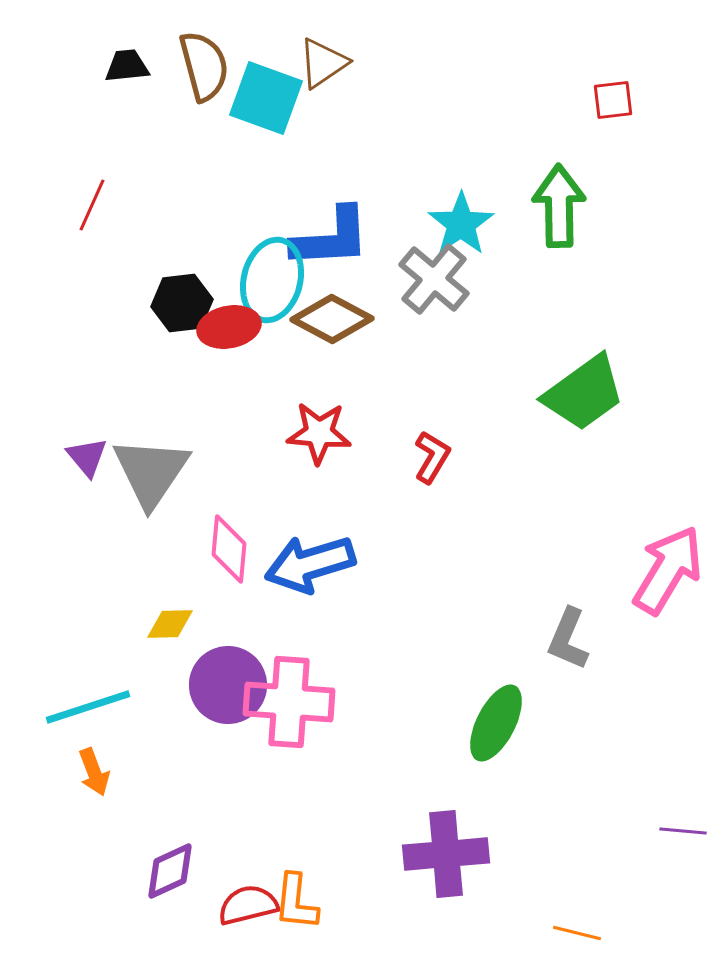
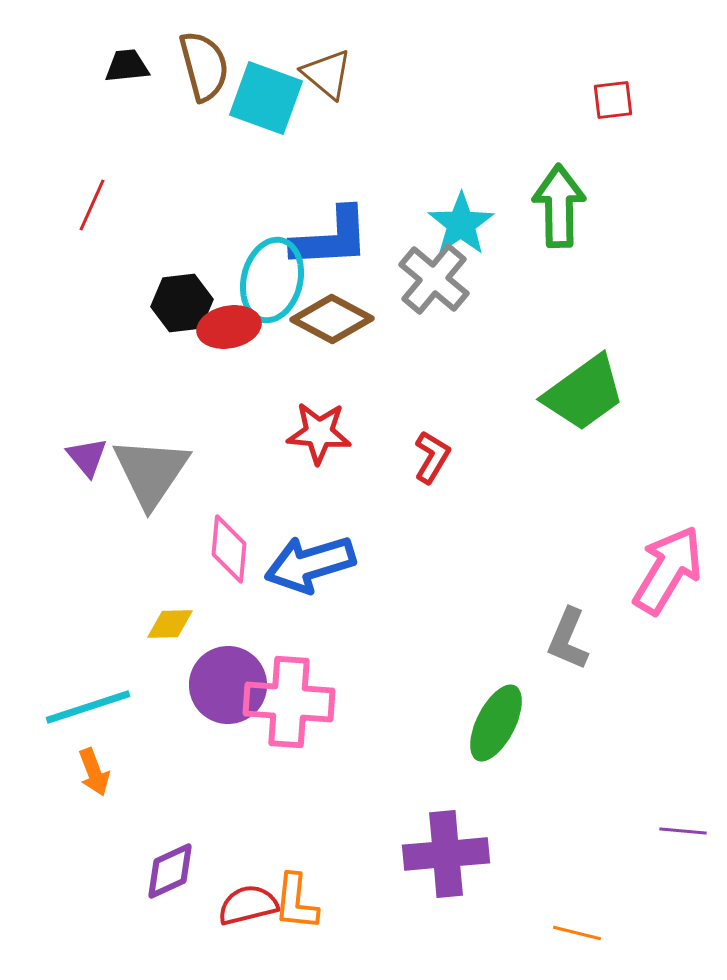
brown triangle: moved 4 px right, 11 px down; rotated 46 degrees counterclockwise
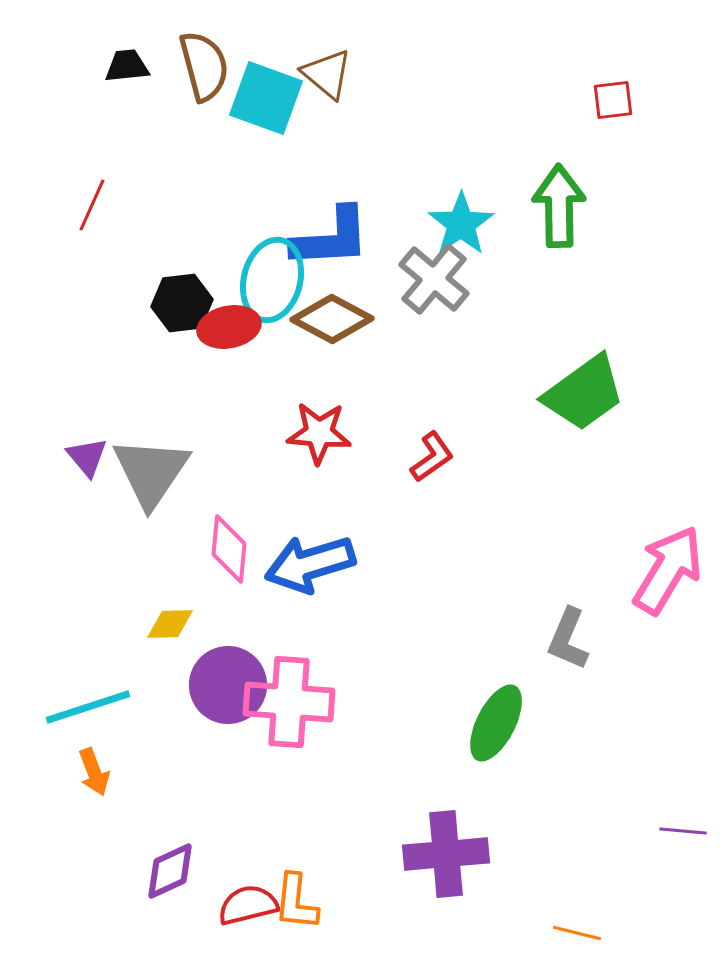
red L-shape: rotated 24 degrees clockwise
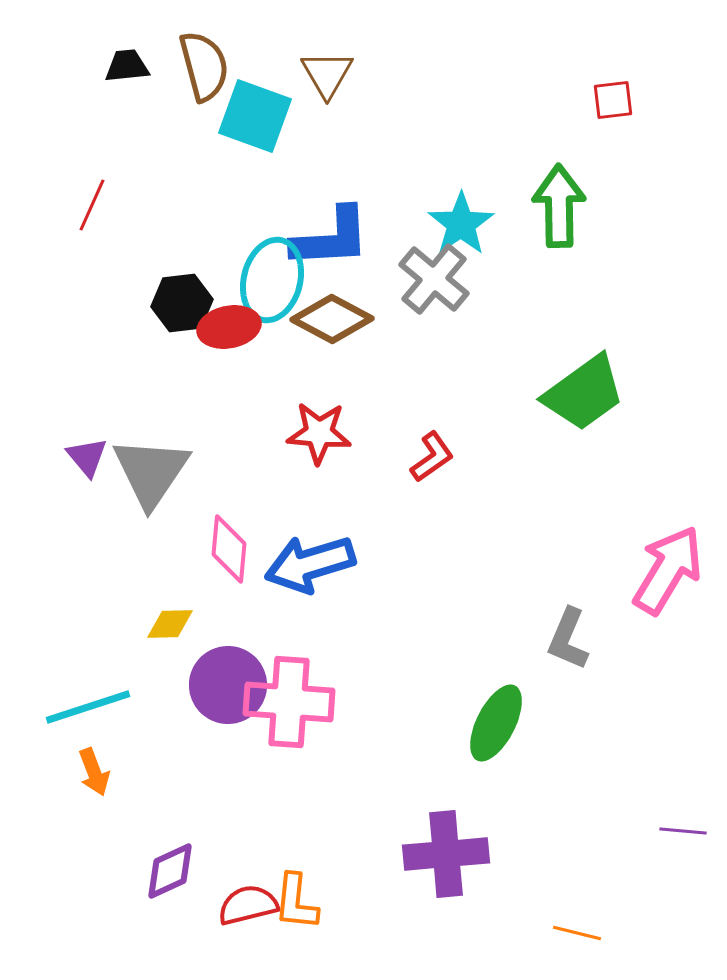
brown triangle: rotated 20 degrees clockwise
cyan square: moved 11 px left, 18 px down
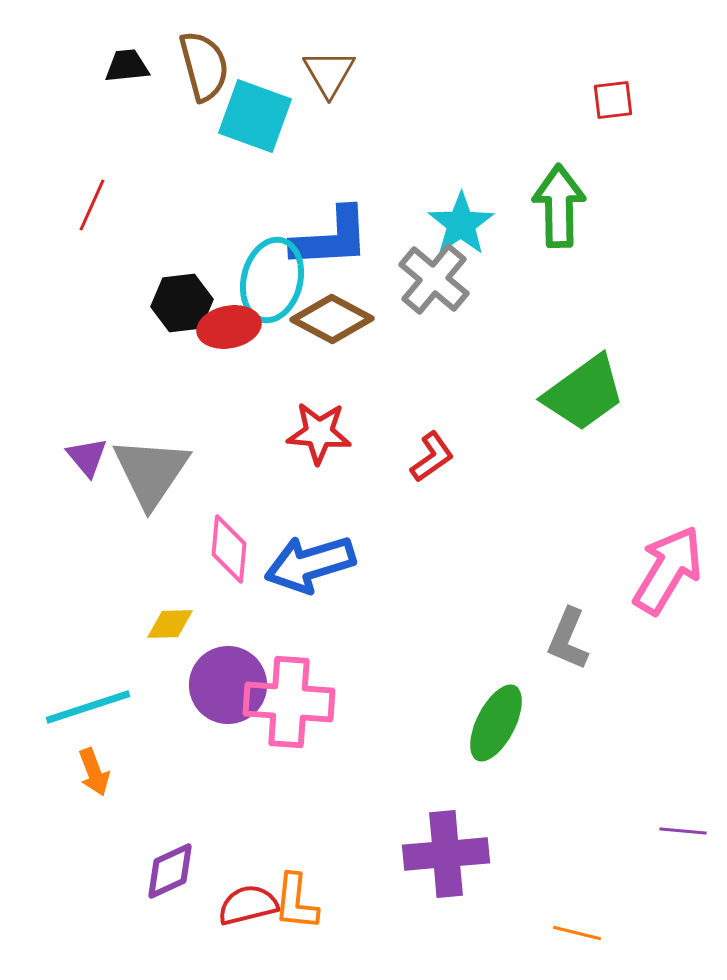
brown triangle: moved 2 px right, 1 px up
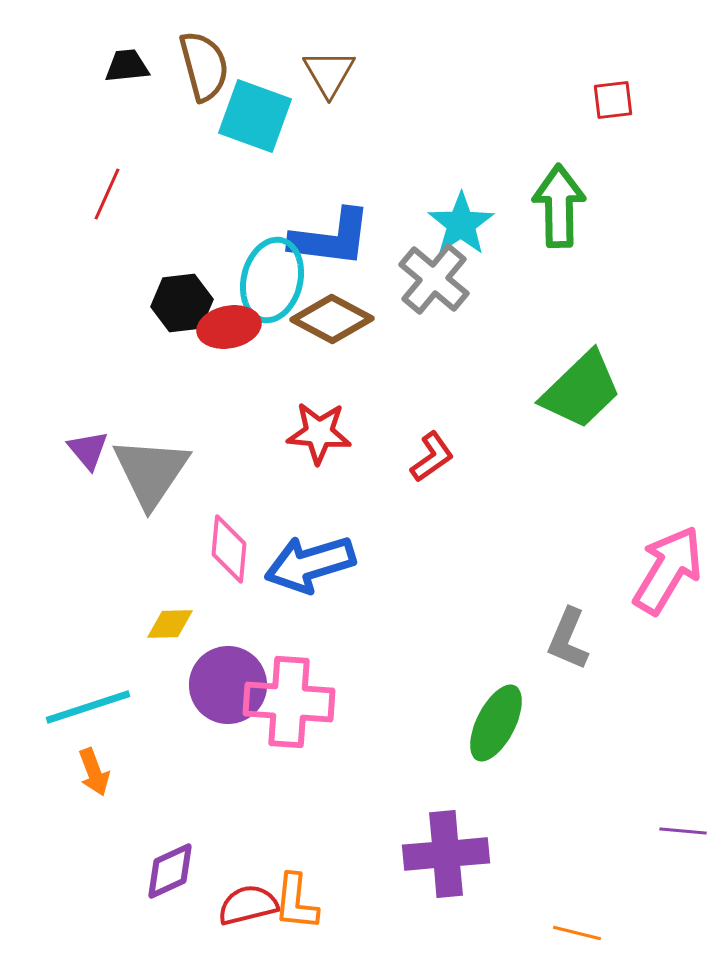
red line: moved 15 px right, 11 px up
blue L-shape: rotated 10 degrees clockwise
green trapezoid: moved 3 px left, 3 px up; rotated 8 degrees counterclockwise
purple triangle: moved 1 px right, 7 px up
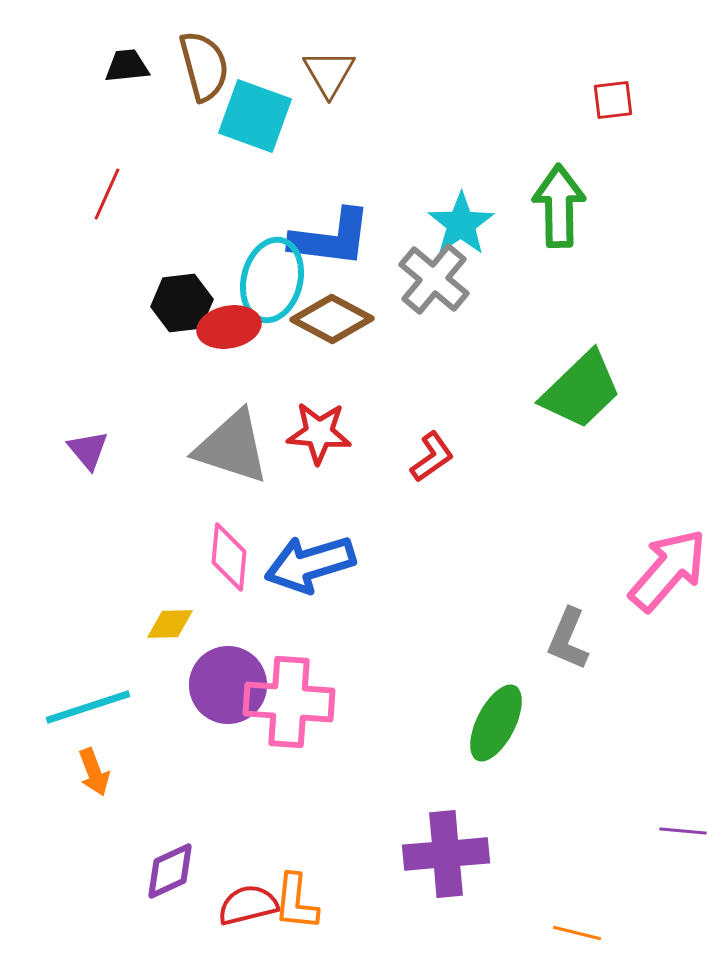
gray triangle: moved 81 px right, 25 px up; rotated 46 degrees counterclockwise
pink diamond: moved 8 px down
pink arrow: rotated 10 degrees clockwise
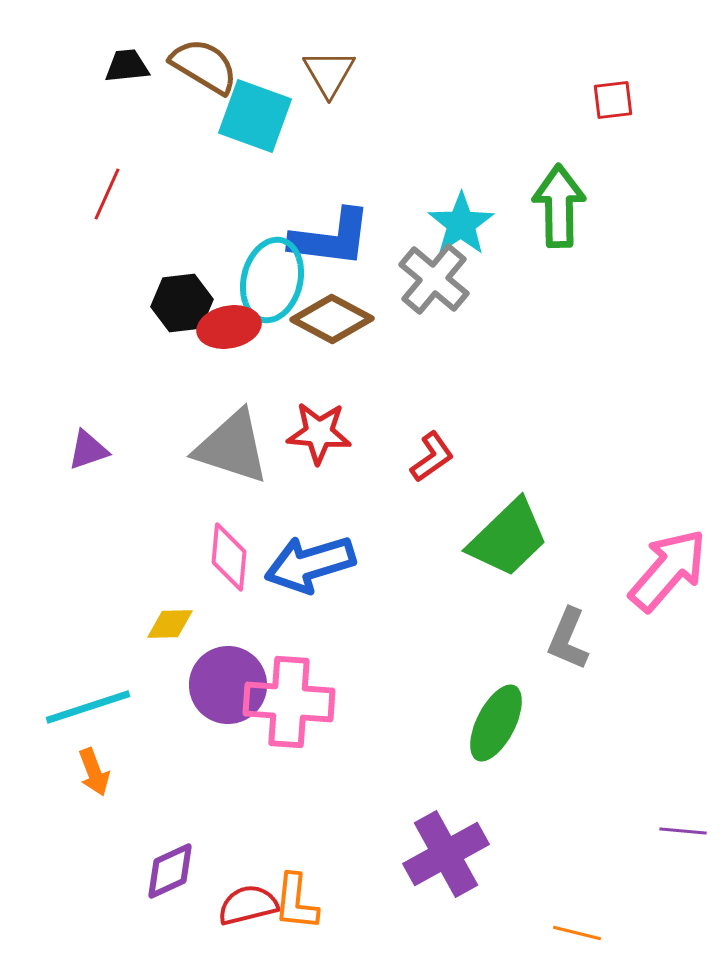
brown semicircle: rotated 44 degrees counterclockwise
green trapezoid: moved 73 px left, 148 px down
purple triangle: rotated 51 degrees clockwise
purple cross: rotated 24 degrees counterclockwise
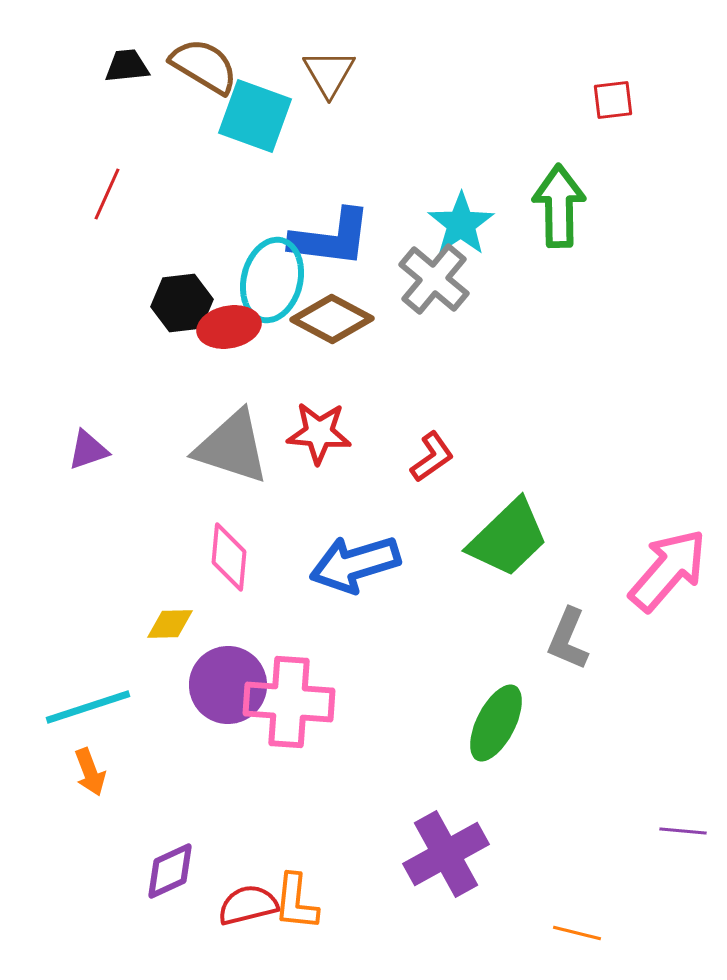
blue arrow: moved 45 px right
orange arrow: moved 4 px left
